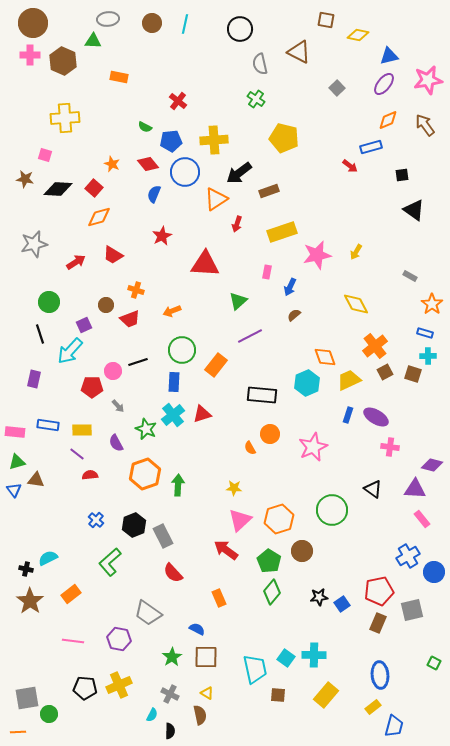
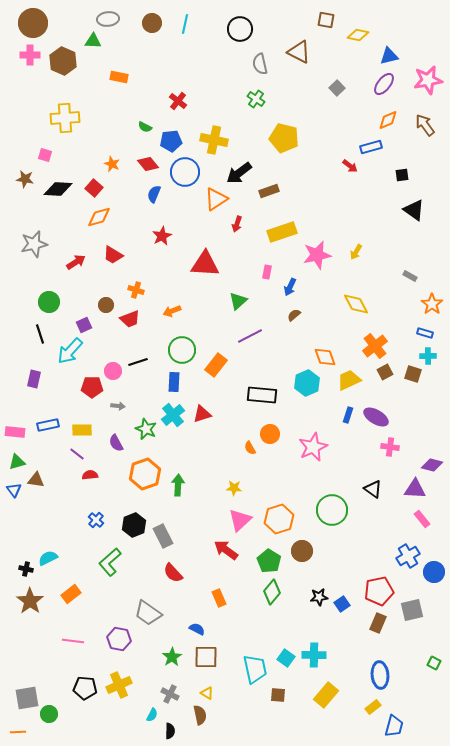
yellow cross at (214, 140): rotated 16 degrees clockwise
gray arrow at (118, 406): rotated 40 degrees counterclockwise
blue rectangle at (48, 425): rotated 20 degrees counterclockwise
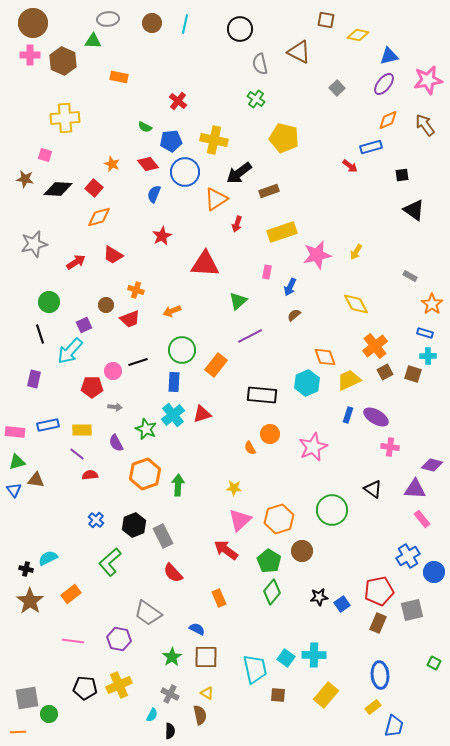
gray arrow at (118, 406): moved 3 px left, 1 px down
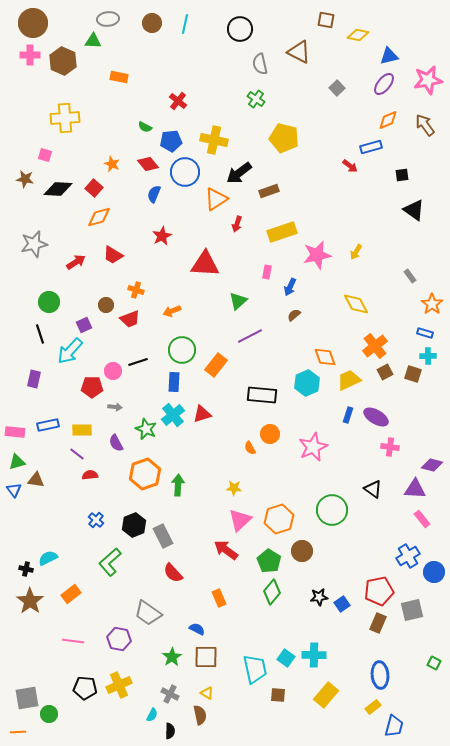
gray rectangle at (410, 276): rotated 24 degrees clockwise
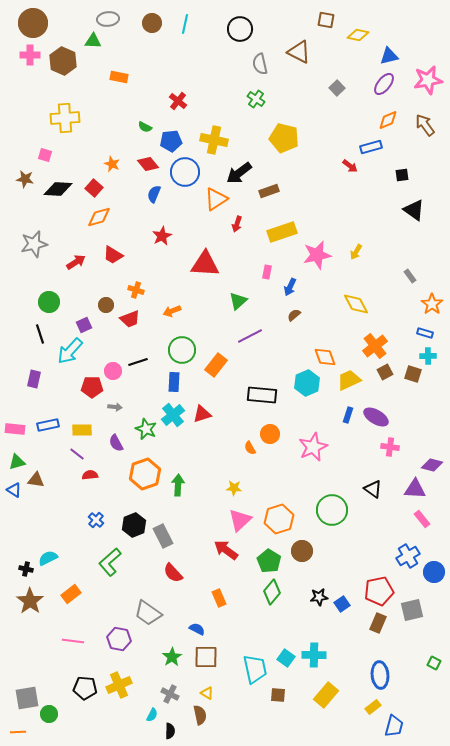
pink rectangle at (15, 432): moved 3 px up
blue triangle at (14, 490): rotated 21 degrees counterclockwise
